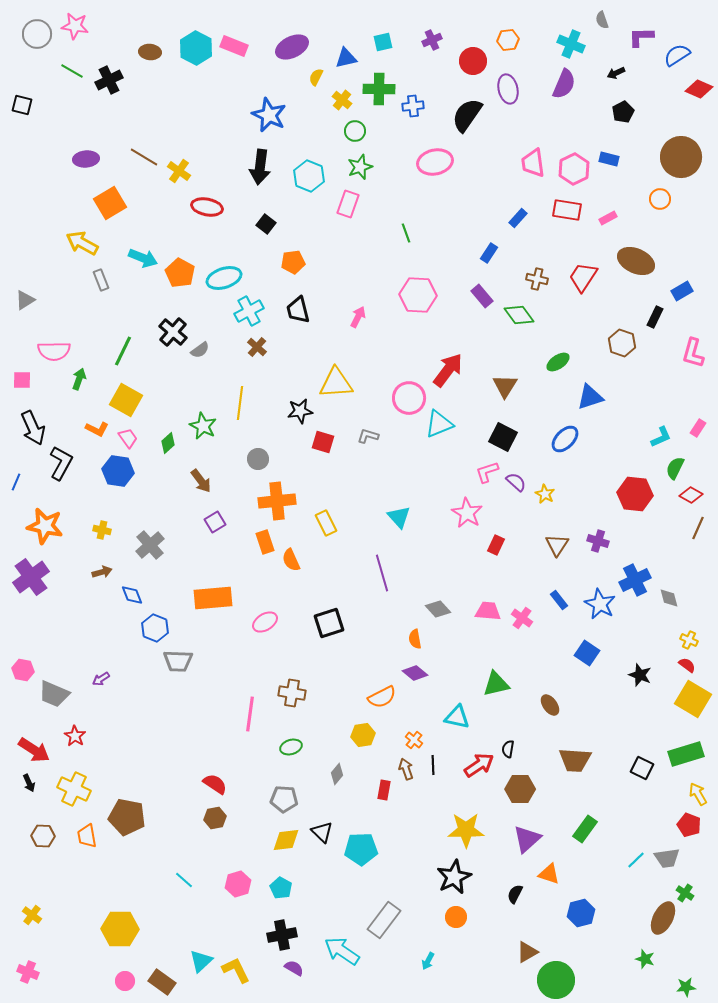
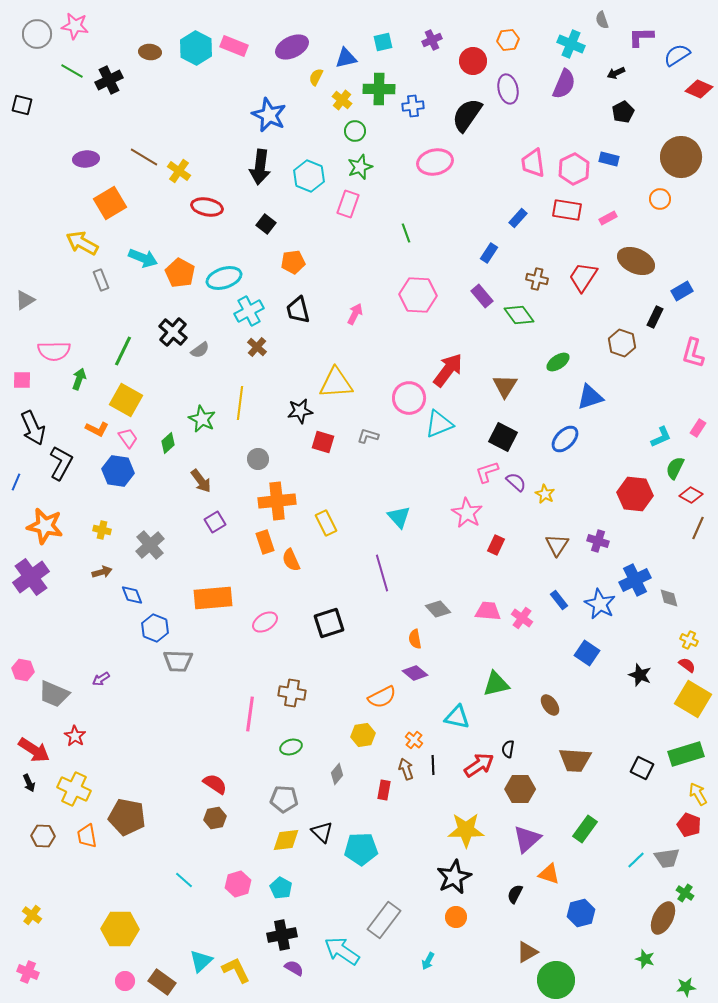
pink arrow at (358, 317): moved 3 px left, 3 px up
green star at (203, 426): moved 1 px left, 7 px up
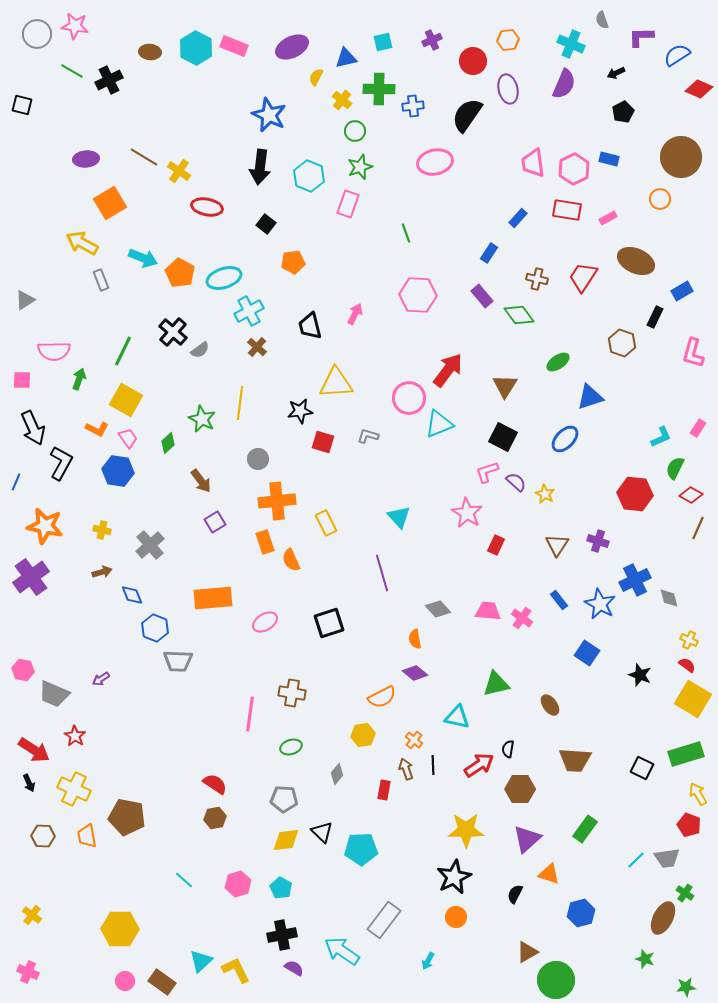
black trapezoid at (298, 310): moved 12 px right, 16 px down
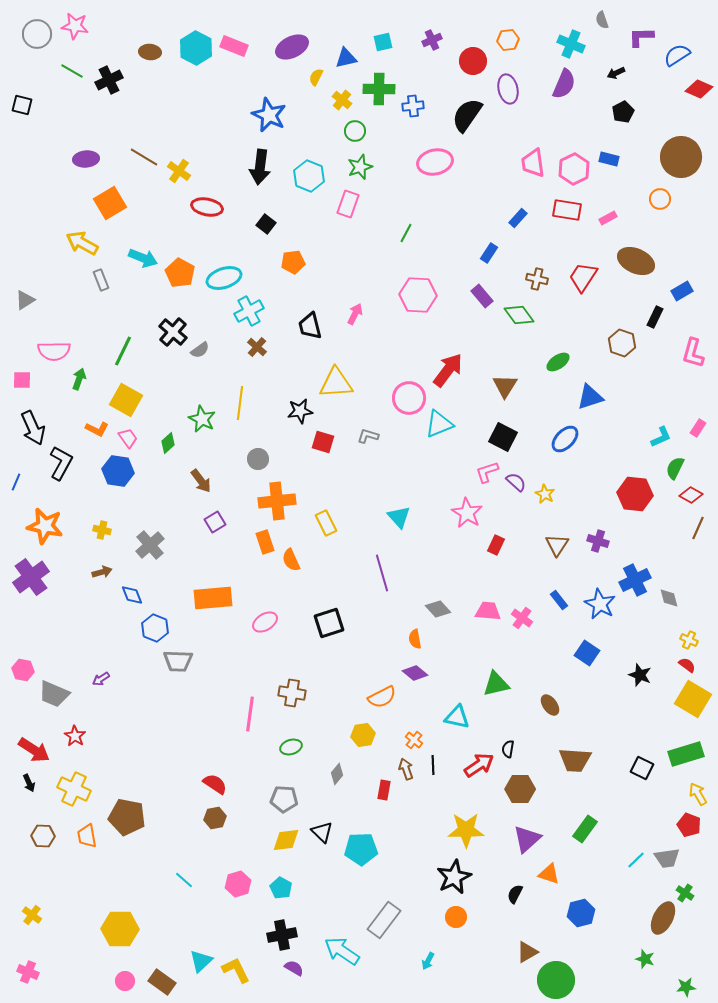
green line at (406, 233): rotated 48 degrees clockwise
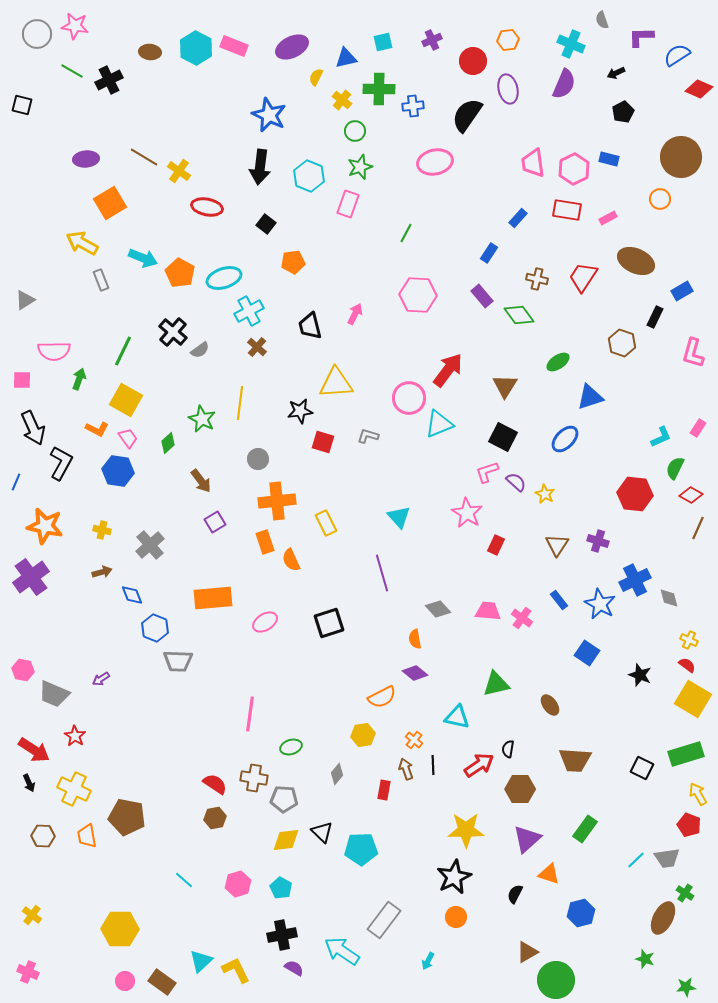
brown cross at (292, 693): moved 38 px left, 85 px down
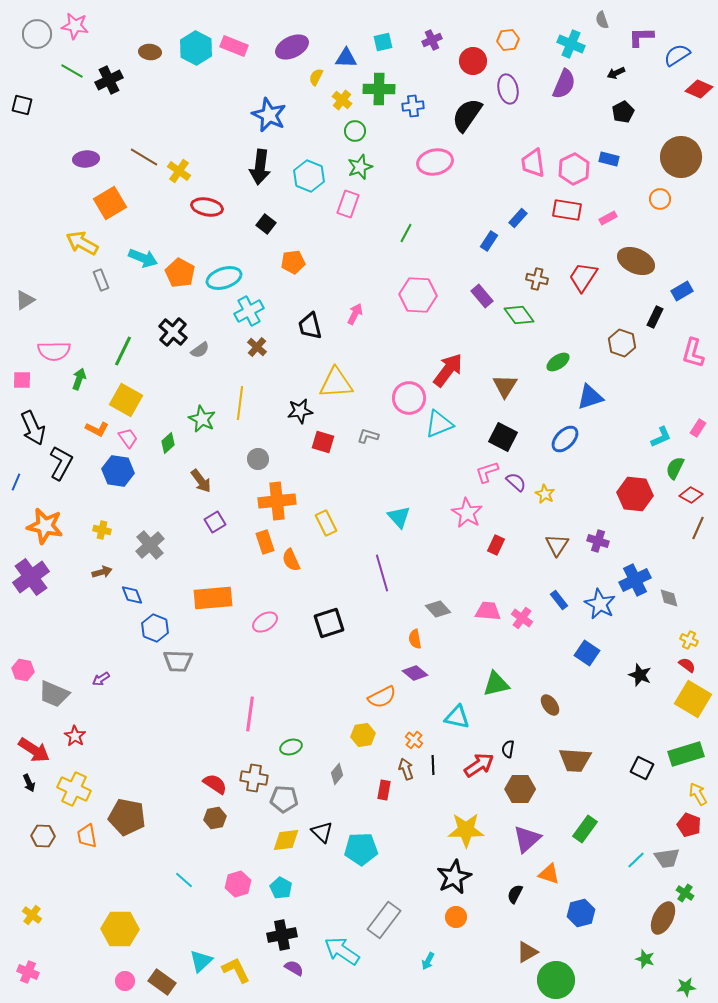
blue triangle at (346, 58): rotated 15 degrees clockwise
blue rectangle at (489, 253): moved 12 px up
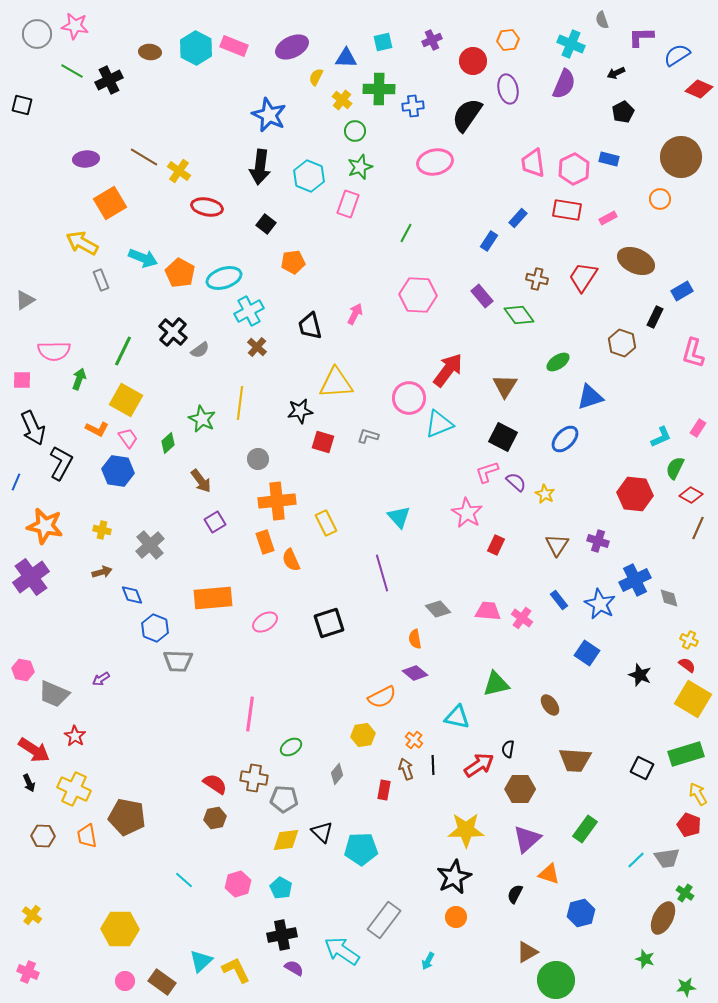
green ellipse at (291, 747): rotated 15 degrees counterclockwise
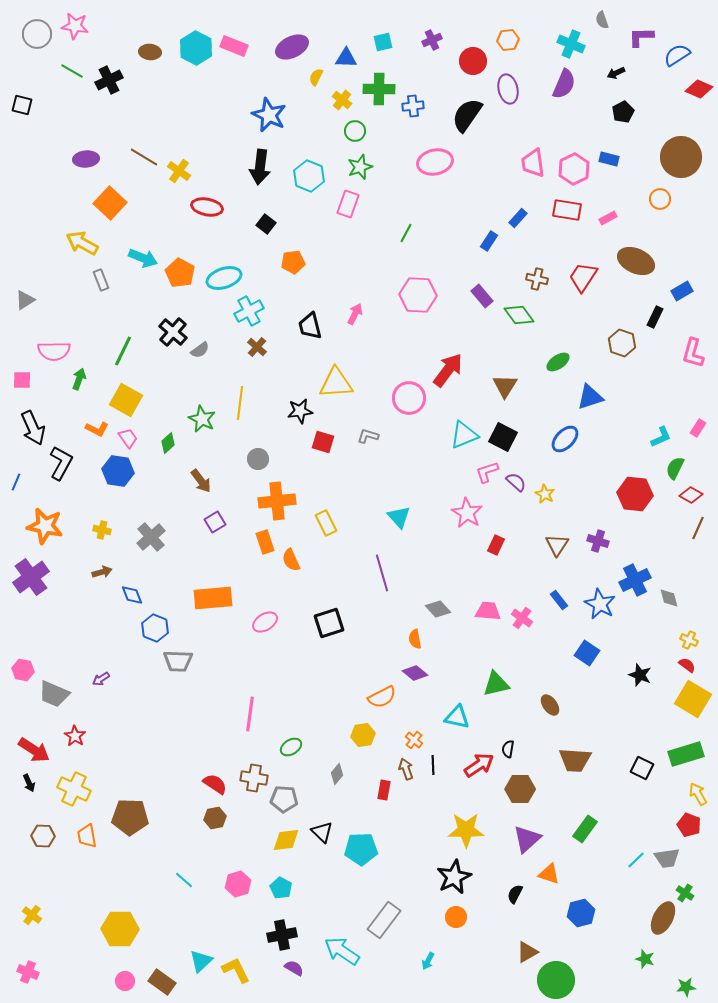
orange square at (110, 203): rotated 16 degrees counterclockwise
cyan triangle at (439, 424): moved 25 px right, 11 px down
gray cross at (150, 545): moved 1 px right, 8 px up
brown pentagon at (127, 817): moved 3 px right; rotated 9 degrees counterclockwise
